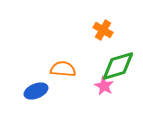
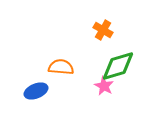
orange semicircle: moved 2 px left, 2 px up
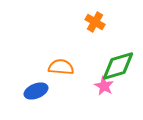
orange cross: moved 8 px left, 8 px up
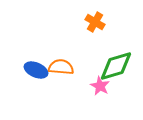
green diamond: moved 2 px left
pink star: moved 4 px left
blue ellipse: moved 21 px up; rotated 45 degrees clockwise
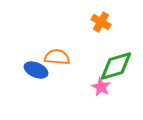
orange cross: moved 6 px right
orange semicircle: moved 4 px left, 10 px up
pink star: moved 1 px right, 1 px down
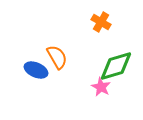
orange semicircle: rotated 55 degrees clockwise
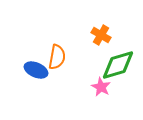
orange cross: moved 13 px down
orange semicircle: rotated 40 degrees clockwise
green diamond: moved 2 px right, 1 px up
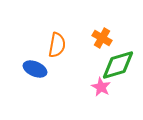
orange cross: moved 1 px right, 3 px down
orange semicircle: moved 12 px up
blue ellipse: moved 1 px left, 1 px up
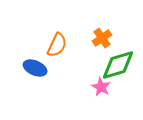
orange cross: rotated 24 degrees clockwise
orange semicircle: rotated 15 degrees clockwise
blue ellipse: moved 1 px up
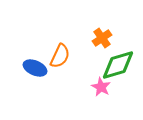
orange semicircle: moved 3 px right, 11 px down
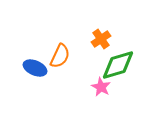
orange cross: moved 1 px left, 1 px down
